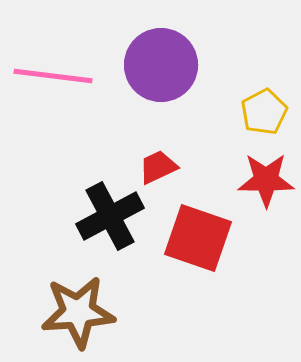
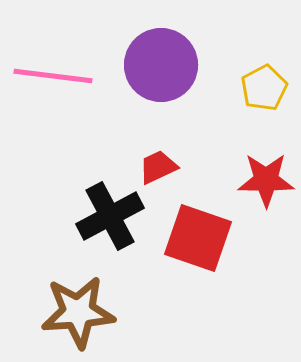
yellow pentagon: moved 24 px up
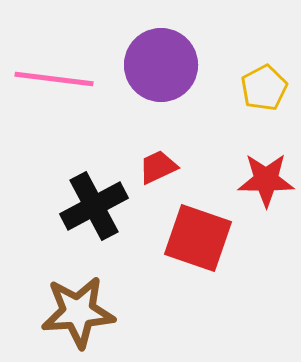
pink line: moved 1 px right, 3 px down
black cross: moved 16 px left, 10 px up
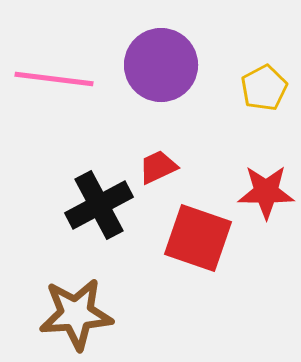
red star: moved 12 px down
black cross: moved 5 px right, 1 px up
brown star: moved 2 px left, 2 px down
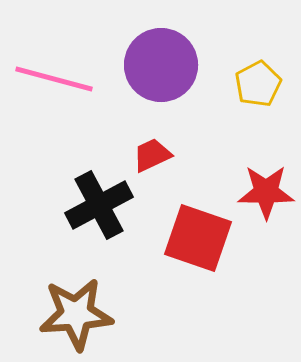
pink line: rotated 8 degrees clockwise
yellow pentagon: moved 6 px left, 4 px up
red trapezoid: moved 6 px left, 12 px up
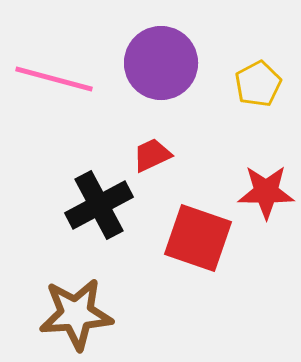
purple circle: moved 2 px up
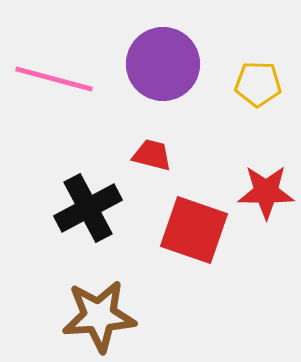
purple circle: moved 2 px right, 1 px down
yellow pentagon: rotated 30 degrees clockwise
red trapezoid: rotated 39 degrees clockwise
black cross: moved 11 px left, 3 px down
red square: moved 4 px left, 8 px up
brown star: moved 23 px right, 2 px down
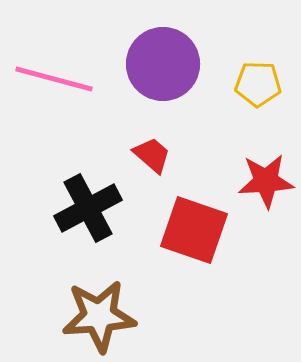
red trapezoid: rotated 27 degrees clockwise
red star: moved 11 px up; rotated 4 degrees counterclockwise
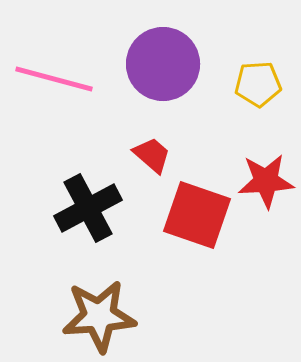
yellow pentagon: rotated 6 degrees counterclockwise
red square: moved 3 px right, 15 px up
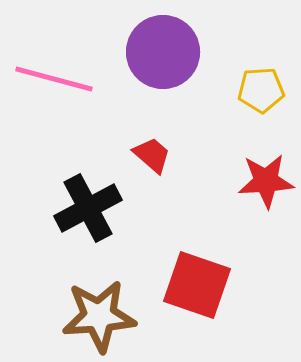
purple circle: moved 12 px up
yellow pentagon: moved 3 px right, 6 px down
red square: moved 70 px down
